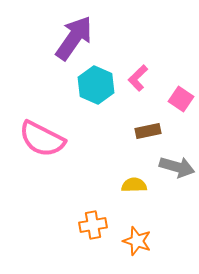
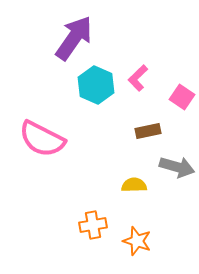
pink square: moved 1 px right, 2 px up
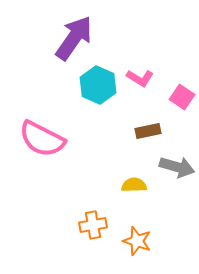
pink L-shape: moved 2 px right; rotated 104 degrees counterclockwise
cyan hexagon: moved 2 px right
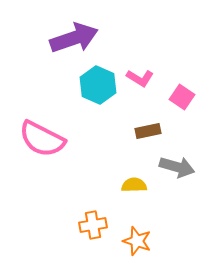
purple arrow: rotated 36 degrees clockwise
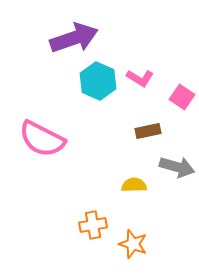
cyan hexagon: moved 4 px up
orange star: moved 4 px left, 3 px down
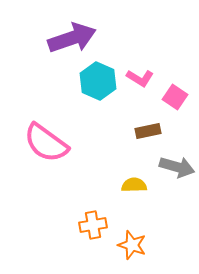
purple arrow: moved 2 px left
pink square: moved 7 px left
pink semicircle: moved 4 px right, 4 px down; rotated 9 degrees clockwise
orange star: moved 1 px left, 1 px down
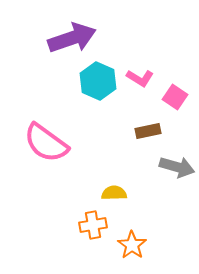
yellow semicircle: moved 20 px left, 8 px down
orange star: rotated 16 degrees clockwise
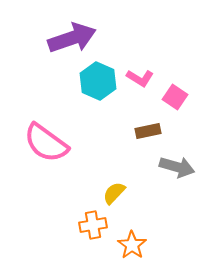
yellow semicircle: rotated 45 degrees counterclockwise
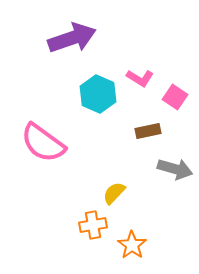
cyan hexagon: moved 13 px down
pink semicircle: moved 3 px left
gray arrow: moved 2 px left, 2 px down
